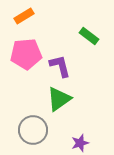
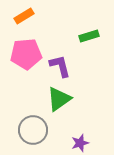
green rectangle: rotated 54 degrees counterclockwise
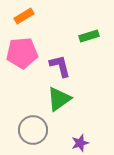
pink pentagon: moved 4 px left, 1 px up
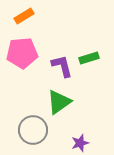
green rectangle: moved 22 px down
purple L-shape: moved 2 px right
green triangle: moved 3 px down
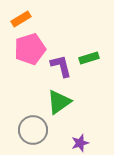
orange rectangle: moved 3 px left, 3 px down
pink pentagon: moved 8 px right, 4 px up; rotated 12 degrees counterclockwise
purple L-shape: moved 1 px left
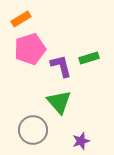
green triangle: rotated 36 degrees counterclockwise
purple star: moved 1 px right, 2 px up
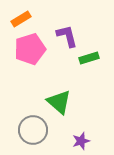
purple L-shape: moved 6 px right, 30 px up
green triangle: rotated 8 degrees counterclockwise
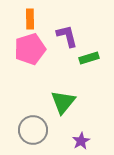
orange rectangle: moved 9 px right; rotated 60 degrees counterclockwise
green triangle: moved 4 px right; rotated 28 degrees clockwise
purple star: rotated 12 degrees counterclockwise
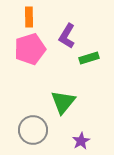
orange rectangle: moved 1 px left, 2 px up
purple L-shape: rotated 135 degrees counterclockwise
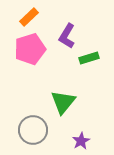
orange rectangle: rotated 48 degrees clockwise
